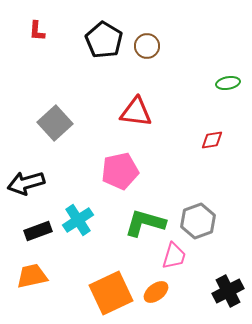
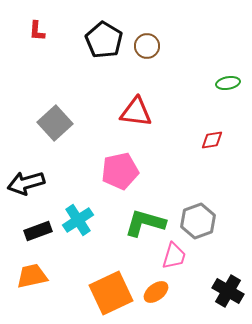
black cross: rotated 32 degrees counterclockwise
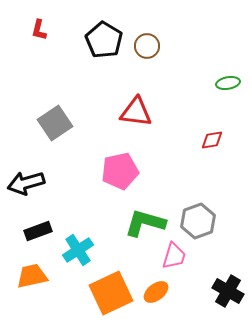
red L-shape: moved 2 px right, 1 px up; rotated 10 degrees clockwise
gray square: rotated 8 degrees clockwise
cyan cross: moved 30 px down
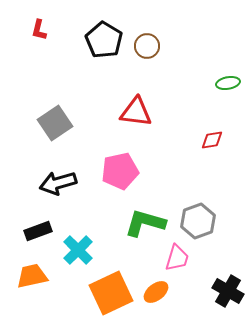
black arrow: moved 32 px right
cyan cross: rotated 12 degrees counterclockwise
pink trapezoid: moved 3 px right, 2 px down
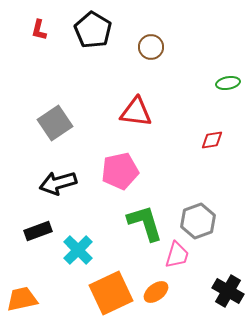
black pentagon: moved 11 px left, 10 px up
brown circle: moved 4 px right, 1 px down
green L-shape: rotated 57 degrees clockwise
pink trapezoid: moved 3 px up
orange trapezoid: moved 10 px left, 23 px down
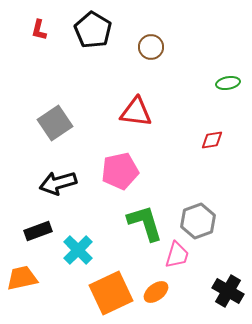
orange trapezoid: moved 21 px up
